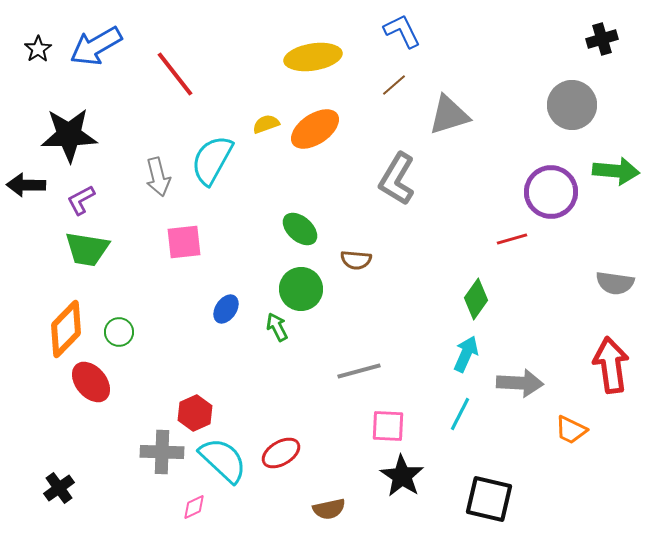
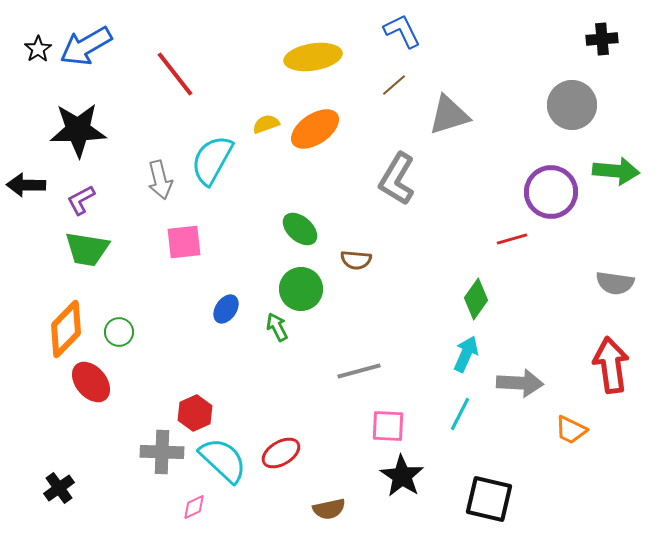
black cross at (602, 39): rotated 12 degrees clockwise
blue arrow at (96, 46): moved 10 px left
black star at (69, 135): moved 9 px right, 5 px up
gray arrow at (158, 177): moved 2 px right, 3 px down
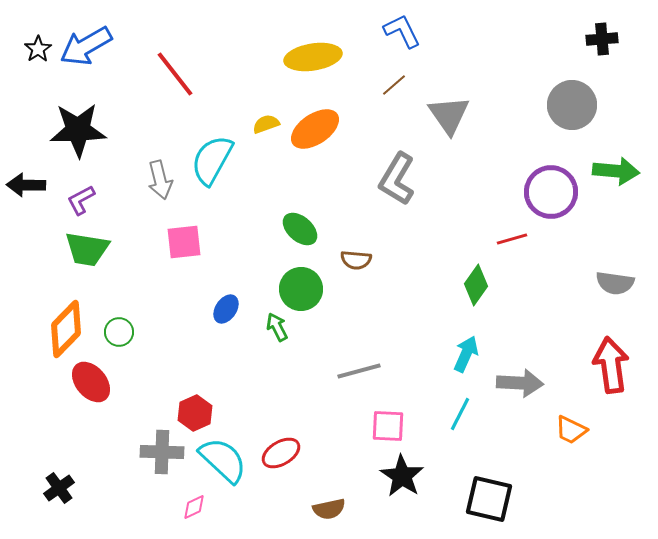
gray triangle at (449, 115): rotated 48 degrees counterclockwise
green diamond at (476, 299): moved 14 px up
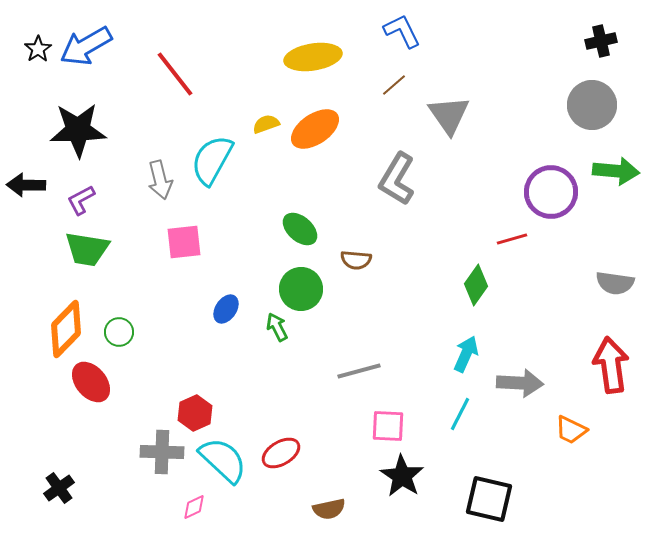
black cross at (602, 39): moved 1 px left, 2 px down; rotated 8 degrees counterclockwise
gray circle at (572, 105): moved 20 px right
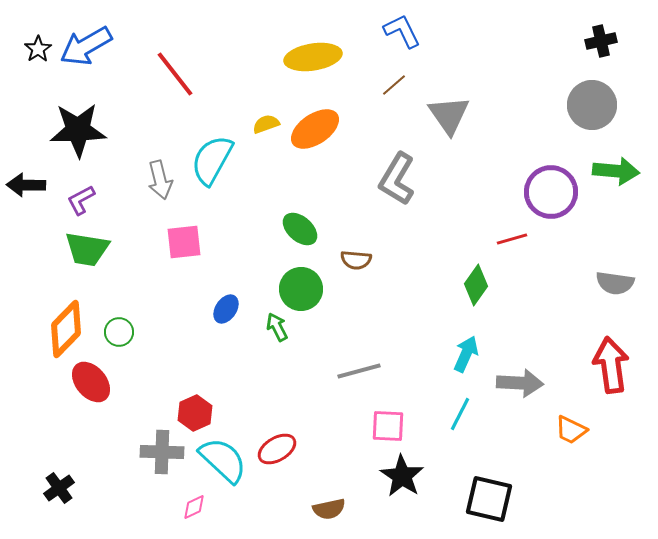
red ellipse at (281, 453): moved 4 px left, 4 px up
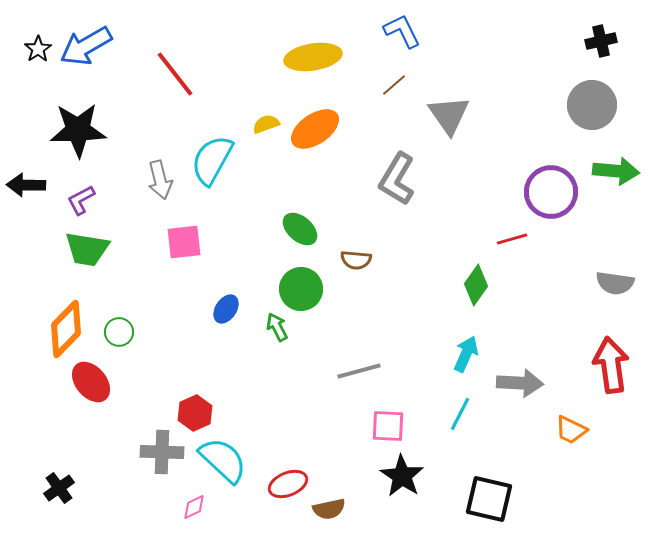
red ellipse at (277, 449): moved 11 px right, 35 px down; rotated 9 degrees clockwise
